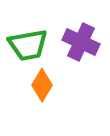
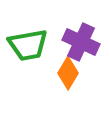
orange diamond: moved 26 px right, 12 px up
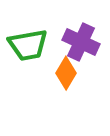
orange diamond: moved 2 px left
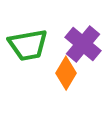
purple cross: moved 2 px right, 2 px down; rotated 15 degrees clockwise
